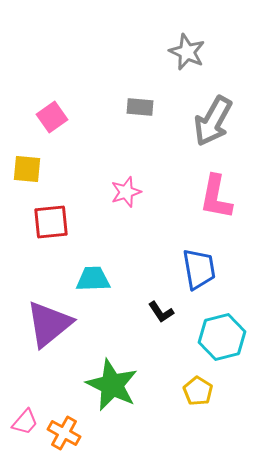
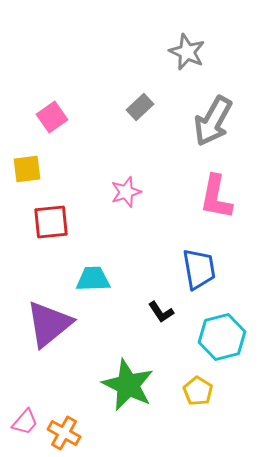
gray rectangle: rotated 48 degrees counterclockwise
yellow square: rotated 12 degrees counterclockwise
green star: moved 16 px right
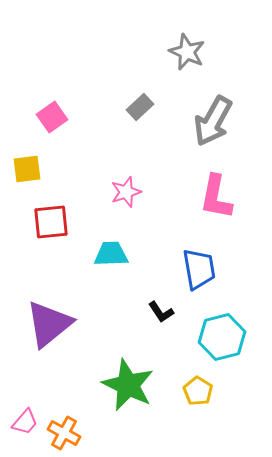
cyan trapezoid: moved 18 px right, 25 px up
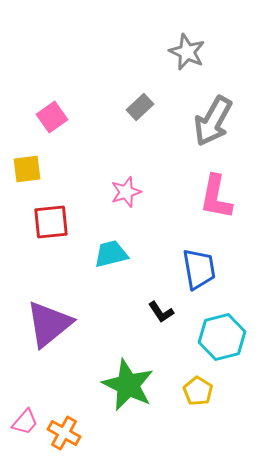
cyan trapezoid: rotated 12 degrees counterclockwise
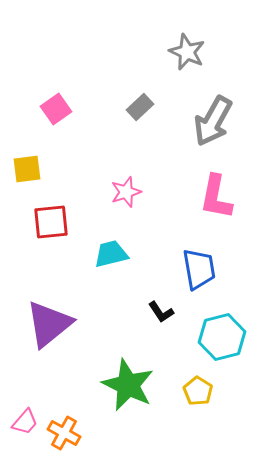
pink square: moved 4 px right, 8 px up
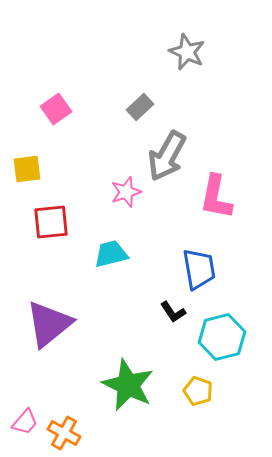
gray arrow: moved 46 px left, 35 px down
black L-shape: moved 12 px right
yellow pentagon: rotated 12 degrees counterclockwise
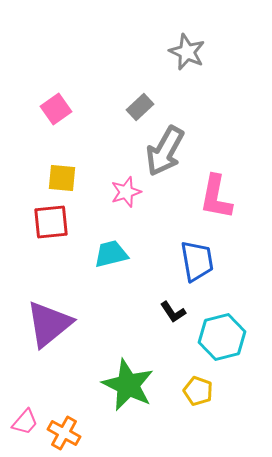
gray arrow: moved 2 px left, 5 px up
yellow square: moved 35 px right, 9 px down; rotated 12 degrees clockwise
blue trapezoid: moved 2 px left, 8 px up
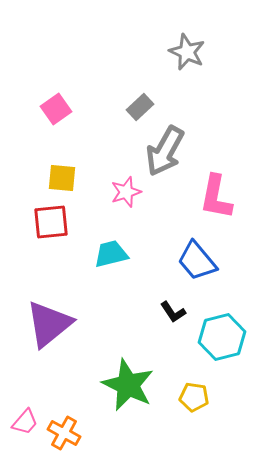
blue trapezoid: rotated 150 degrees clockwise
yellow pentagon: moved 4 px left, 6 px down; rotated 12 degrees counterclockwise
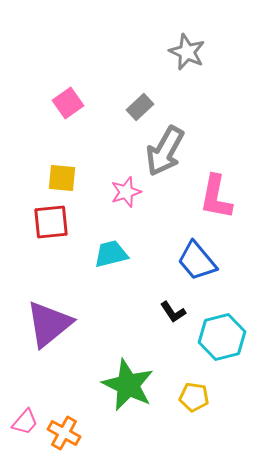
pink square: moved 12 px right, 6 px up
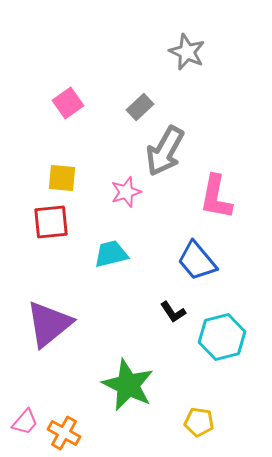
yellow pentagon: moved 5 px right, 25 px down
